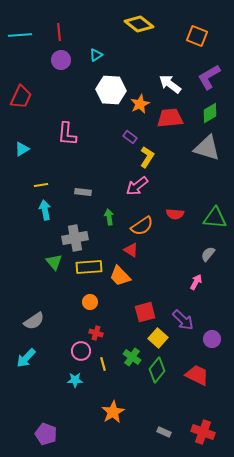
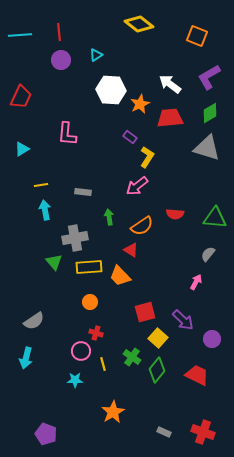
cyan arrow at (26, 358): rotated 30 degrees counterclockwise
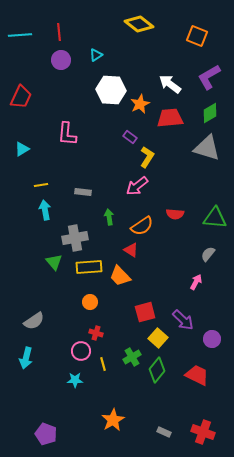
green cross at (132, 357): rotated 24 degrees clockwise
orange star at (113, 412): moved 8 px down
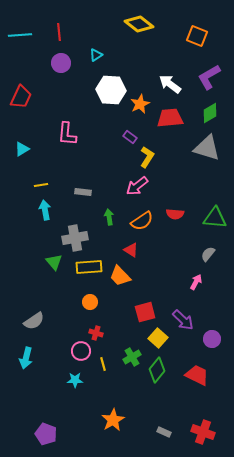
purple circle at (61, 60): moved 3 px down
orange semicircle at (142, 226): moved 5 px up
